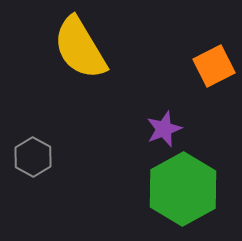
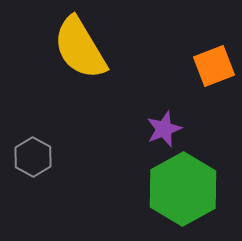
orange square: rotated 6 degrees clockwise
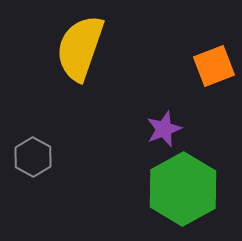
yellow semicircle: rotated 50 degrees clockwise
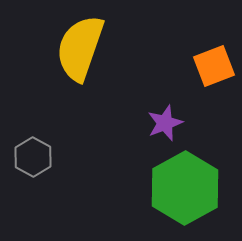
purple star: moved 1 px right, 6 px up
green hexagon: moved 2 px right, 1 px up
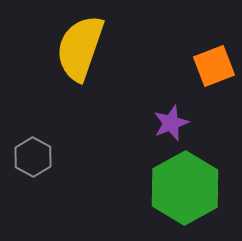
purple star: moved 6 px right
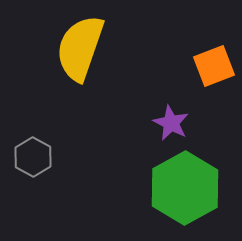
purple star: rotated 24 degrees counterclockwise
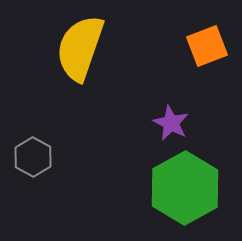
orange square: moved 7 px left, 20 px up
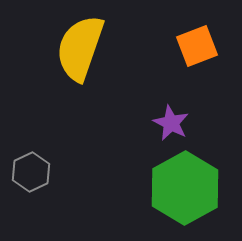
orange square: moved 10 px left
gray hexagon: moved 2 px left, 15 px down; rotated 6 degrees clockwise
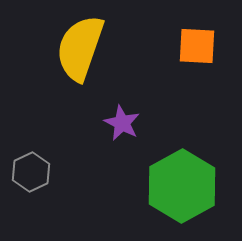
orange square: rotated 24 degrees clockwise
purple star: moved 49 px left
green hexagon: moved 3 px left, 2 px up
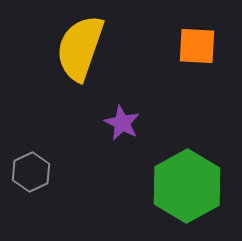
green hexagon: moved 5 px right
